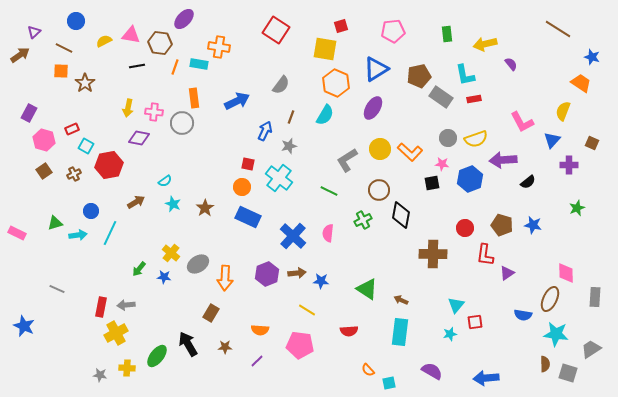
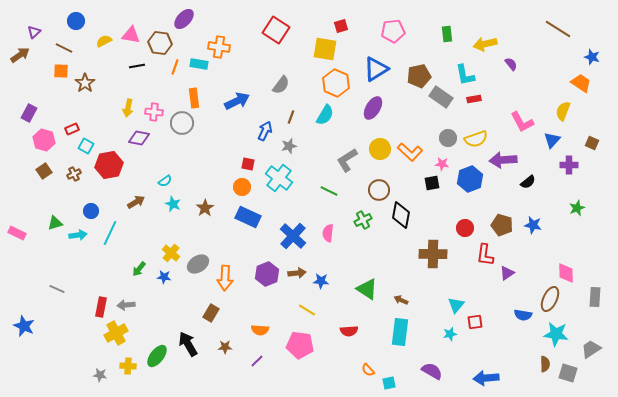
yellow cross at (127, 368): moved 1 px right, 2 px up
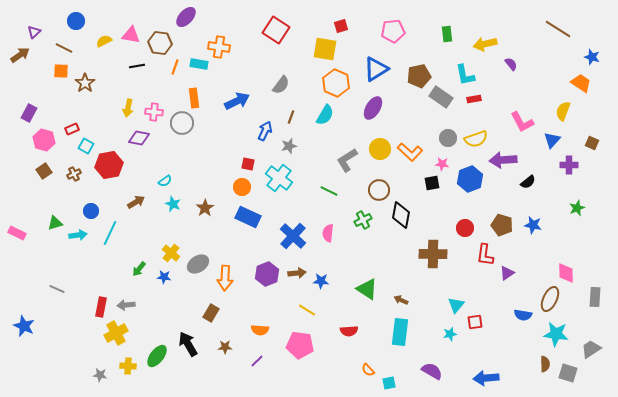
purple ellipse at (184, 19): moved 2 px right, 2 px up
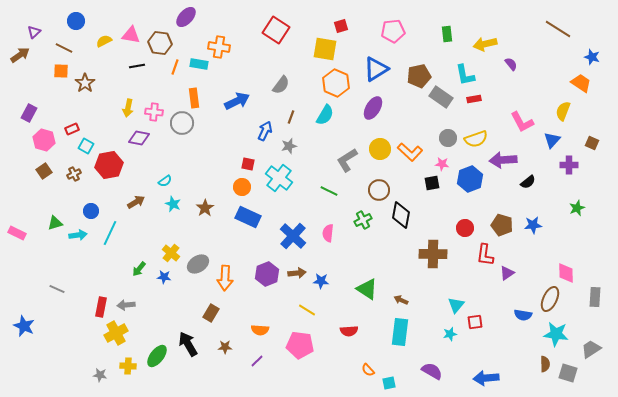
blue star at (533, 225): rotated 18 degrees counterclockwise
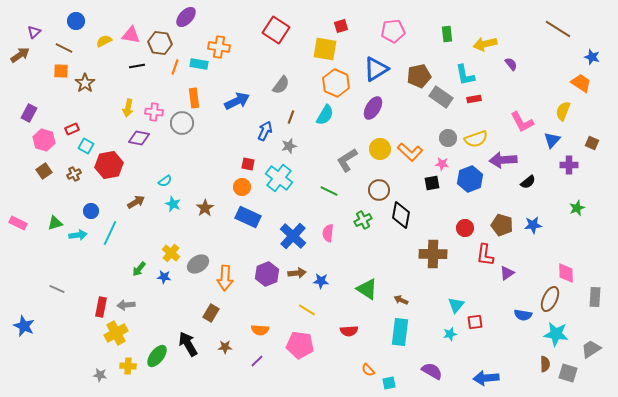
pink rectangle at (17, 233): moved 1 px right, 10 px up
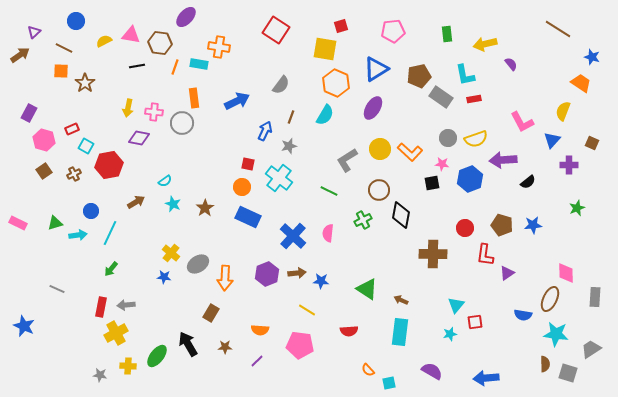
green arrow at (139, 269): moved 28 px left
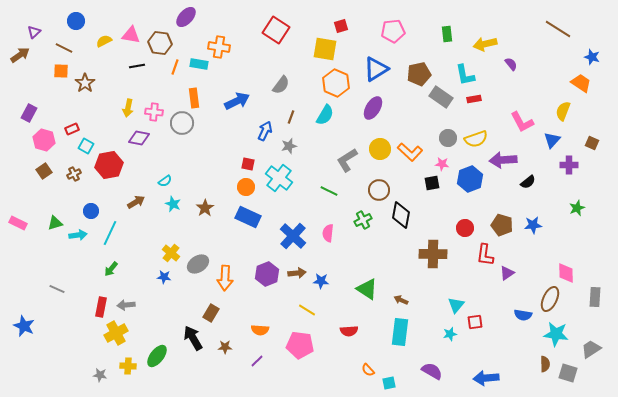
brown pentagon at (419, 76): moved 2 px up
orange circle at (242, 187): moved 4 px right
black arrow at (188, 344): moved 5 px right, 6 px up
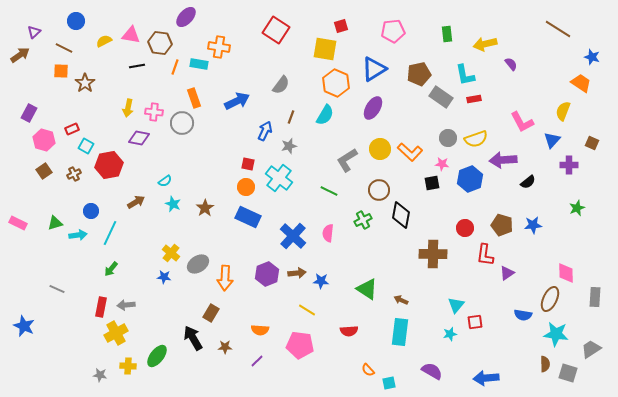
blue triangle at (376, 69): moved 2 px left
orange rectangle at (194, 98): rotated 12 degrees counterclockwise
